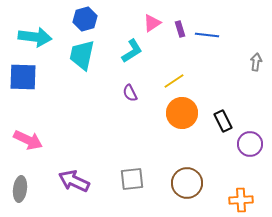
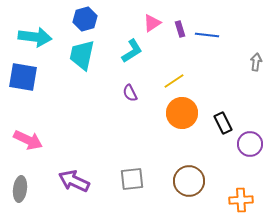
blue square: rotated 8 degrees clockwise
black rectangle: moved 2 px down
brown circle: moved 2 px right, 2 px up
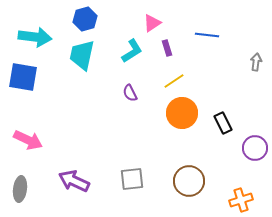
purple rectangle: moved 13 px left, 19 px down
purple circle: moved 5 px right, 4 px down
orange cross: rotated 15 degrees counterclockwise
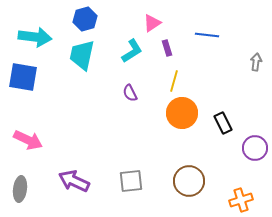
yellow line: rotated 40 degrees counterclockwise
gray square: moved 1 px left, 2 px down
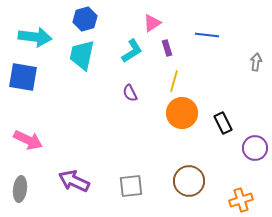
gray square: moved 5 px down
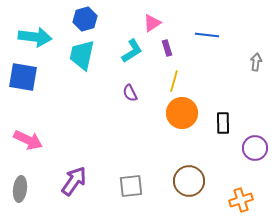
black rectangle: rotated 25 degrees clockwise
purple arrow: rotated 100 degrees clockwise
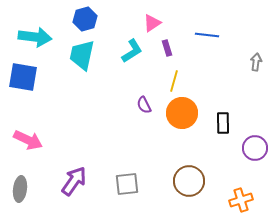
purple semicircle: moved 14 px right, 12 px down
gray square: moved 4 px left, 2 px up
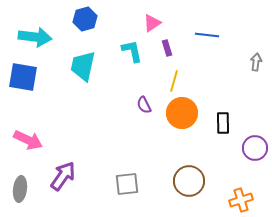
cyan L-shape: rotated 70 degrees counterclockwise
cyan trapezoid: moved 1 px right, 11 px down
purple arrow: moved 11 px left, 5 px up
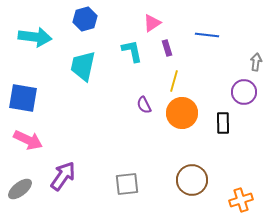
blue square: moved 21 px down
purple circle: moved 11 px left, 56 px up
brown circle: moved 3 px right, 1 px up
gray ellipse: rotated 45 degrees clockwise
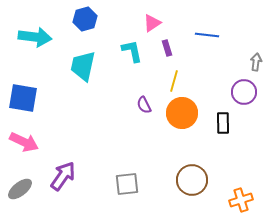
pink arrow: moved 4 px left, 2 px down
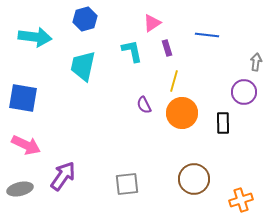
pink arrow: moved 2 px right, 3 px down
brown circle: moved 2 px right, 1 px up
gray ellipse: rotated 25 degrees clockwise
